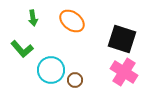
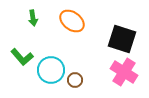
green L-shape: moved 8 px down
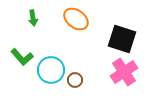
orange ellipse: moved 4 px right, 2 px up
pink cross: rotated 24 degrees clockwise
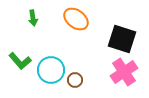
green L-shape: moved 2 px left, 4 px down
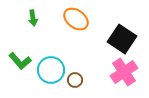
black square: rotated 16 degrees clockwise
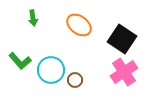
orange ellipse: moved 3 px right, 6 px down
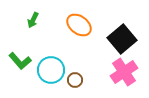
green arrow: moved 2 px down; rotated 35 degrees clockwise
black square: rotated 16 degrees clockwise
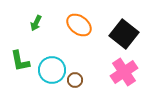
green arrow: moved 3 px right, 3 px down
black square: moved 2 px right, 5 px up; rotated 12 degrees counterclockwise
green L-shape: rotated 30 degrees clockwise
cyan circle: moved 1 px right
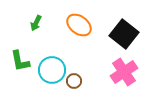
brown circle: moved 1 px left, 1 px down
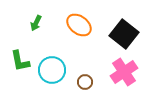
brown circle: moved 11 px right, 1 px down
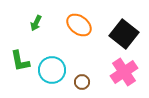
brown circle: moved 3 px left
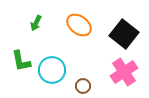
green L-shape: moved 1 px right
brown circle: moved 1 px right, 4 px down
